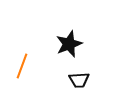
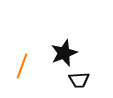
black star: moved 5 px left, 9 px down
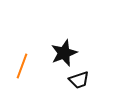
black trapezoid: rotated 15 degrees counterclockwise
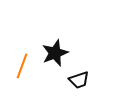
black star: moved 9 px left
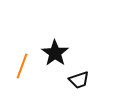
black star: rotated 16 degrees counterclockwise
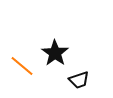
orange line: rotated 70 degrees counterclockwise
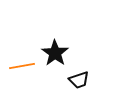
orange line: rotated 50 degrees counterclockwise
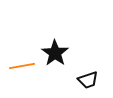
black trapezoid: moved 9 px right
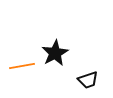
black star: rotated 8 degrees clockwise
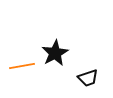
black trapezoid: moved 2 px up
